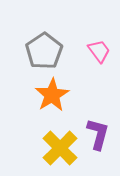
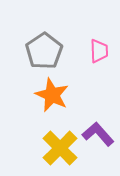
pink trapezoid: rotated 35 degrees clockwise
orange star: rotated 16 degrees counterclockwise
purple L-shape: rotated 56 degrees counterclockwise
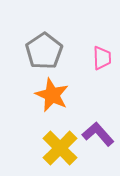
pink trapezoid: moved 3 px right, 7 px down
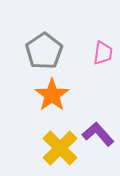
pink trapezoid: moved 1 px right, 5 px up; rotated 10 degrees clockwise
orange star: rotated 12 degrees clockwise
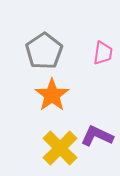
purple L-shape: moved 1 px left, 2 px down; rotated 24 degrees counterclockwise
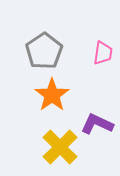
purple L-shape: moved 12 px up
yellow cross: moved 1 px up
